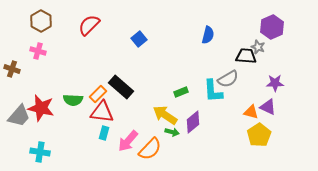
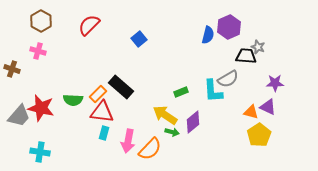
purple hexagon: moved 43 px left
pink arrow: rotated 30 degrees counterclockwise
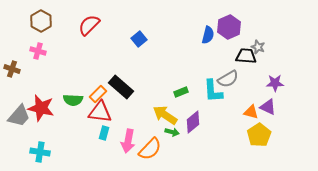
red triangle: moved 2 px left
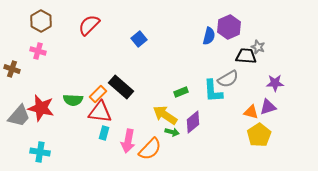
blue semicircle: moved 1 px right, 1 px down
purple triangle: rotated 42 degrees counterclockwise
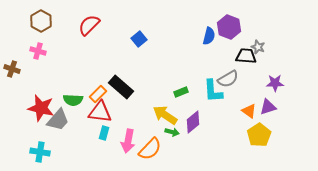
purple hexagon: rotated 15 degrees counterclockwise
orange triangle: moved 2 px left, 1 px up; rotated 21 degrees clockwise
gray trapezoid: moved 39 px right, 4 px down
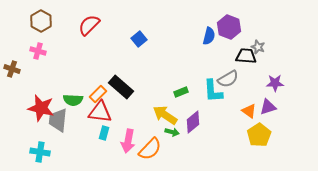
gray trapezoid: rotated 145 degrees clockwise
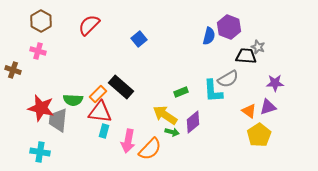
brown cross: moved 1 px right, 1 px down
cyan rectangle: moved 2 px up
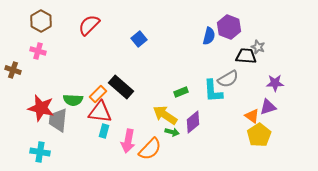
orange triangle: moved 3 px right, 5 px down
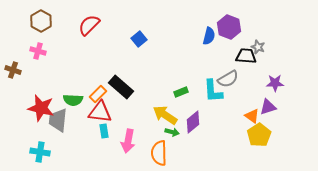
cyan rectangle: rotated 24 degrees counterclockwise
orange semicircle: moved 9 px right, 4 px down; rotated 135 degrees clockwise
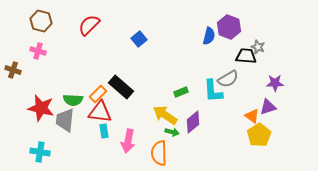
brown hexagon: rotated 15 degrees counterclockwise
gray trapezoid: moved 7 px right
